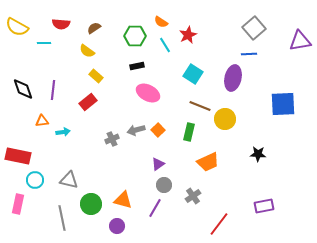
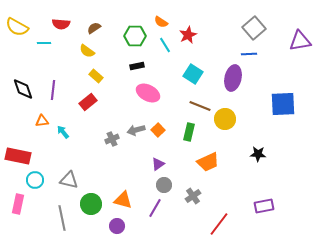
cyan arrow at (63, 132): rotated 120 degrees counterclockwise
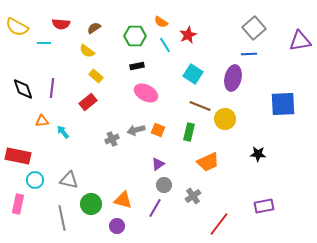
purple line at (53, 90): moved 1 px left, 2 px up
pink ellipse at (148, 93): moved 2 px left
orange square at (158, 130): rotated 24 degrees counterclockwise
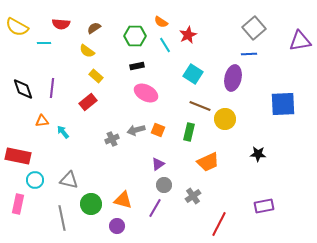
red line at (219, 224): rotated 10 degrees counterclockwise
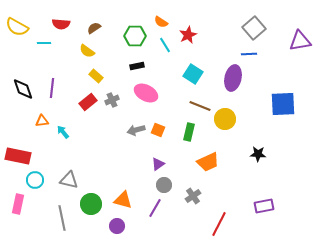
gray cross at (112, 139): moved 39 px up
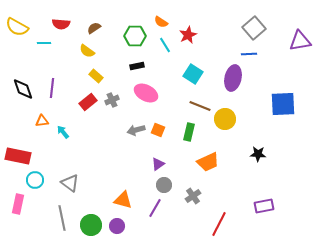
gray triangle at (69, 180): moved 1 px right, 3 px down; rotated 24 degrees clockwise
green circle at (91, 204): moved 21 px down
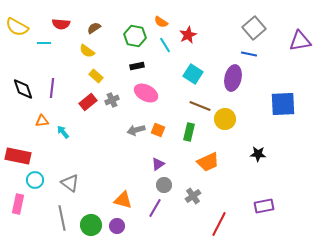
green hexagon at (135, 36): rotated 10 degrees clockwise
blue line at (249, 54): rotated 14 degrees clockwise
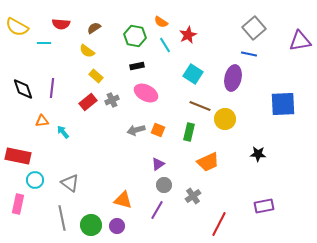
purple line at (155, 208): moved 2 px right, 2 px down
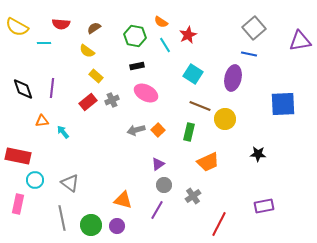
orange square at (158, 130): rotated 24 degrees clockwise
